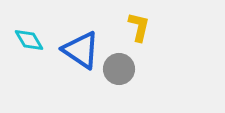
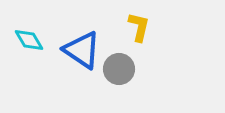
blue triangle: moved 1 px right
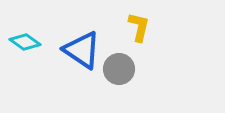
cyan diamond: moved 4 px left, 2 px down; rotated 24 degrees counterclockwise
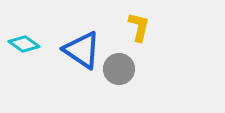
cyan diamond: moved 1 px left, 2 px down
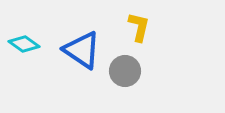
gray circle: moved 6 px right, 2 px down
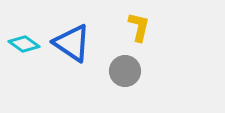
blue triangle: moved 10 px left, 7 px up
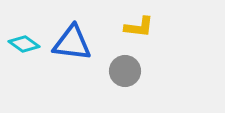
yellow L-shape: rotated 84 degrees clockwise
blue triangle: rotated 27 degrees counterclockwise
